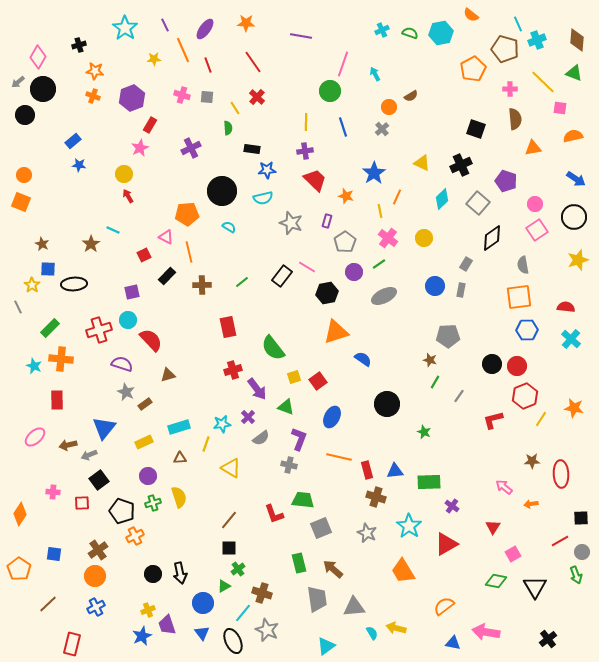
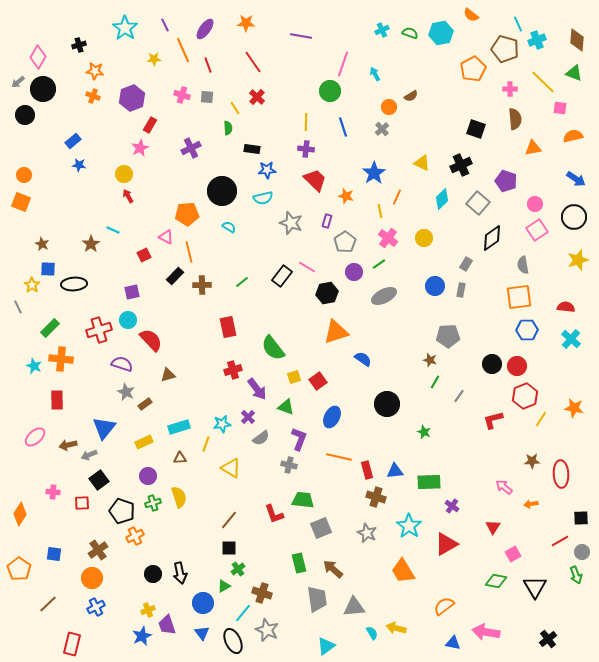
purple cross at (305, 151): moved 1 px right, 2 px up; rotated 14 degrees clockwise
black rectangle at (167, 276): moved 8 px right
orange circle at (95, 576): moved 3 px left, 2 px down
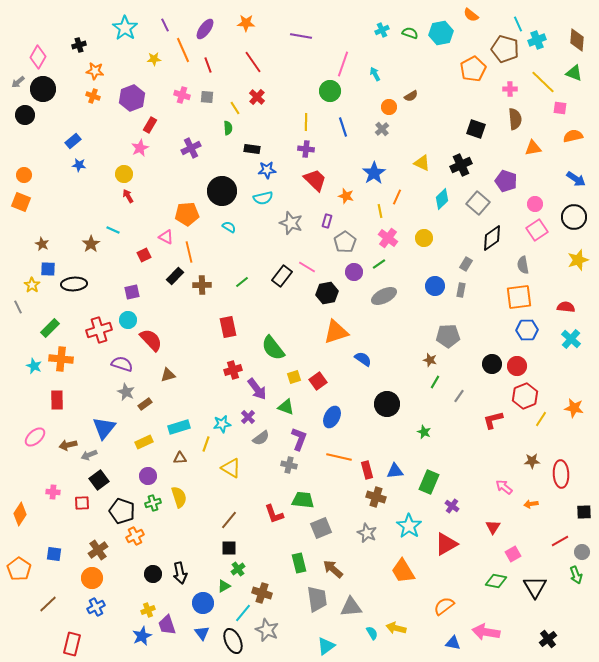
green rectangle at (429, 482): rotated 65 degrees counterclockwise
black square at (581, 518): moved 3 px right, 6 px up
gray triangle at (354, 607): moved 3 px left
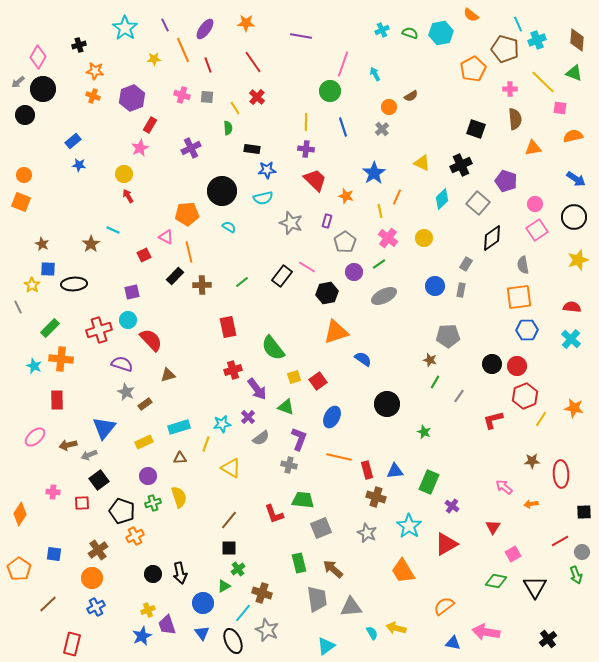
red semicircle at (566, 307): moved 6 px right
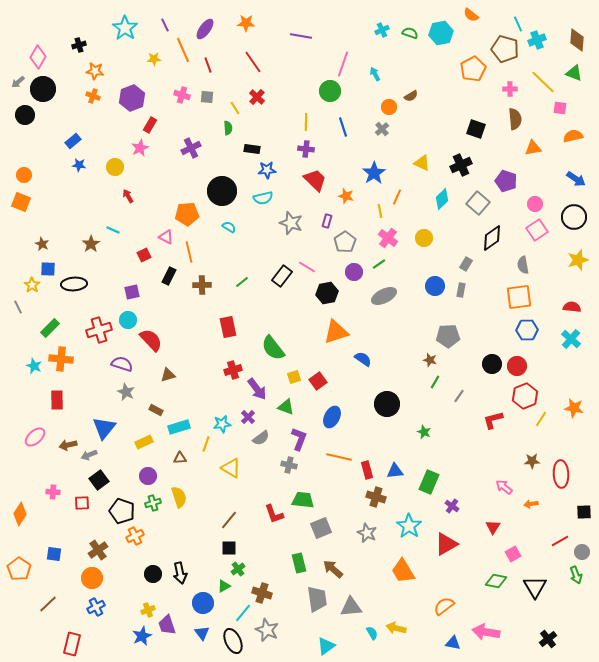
yellow circle at (124, 174): moved 9 px left, 7 px up
black rectangle at (175, 276): moved 6 px left; rotated 18 degrees counterclockwise
brown rectangle at (145, 404): moved 11 px right, 6 px down; rotated 64 degrees clockwise
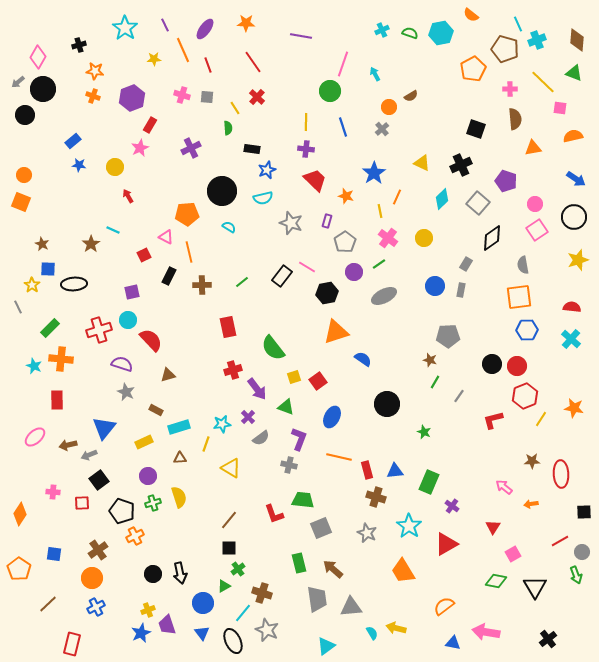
blue star at (267, 170): rotated 18 degrees counterclockwise
blue star at (142, 636): moved 1 px left, 3 px up
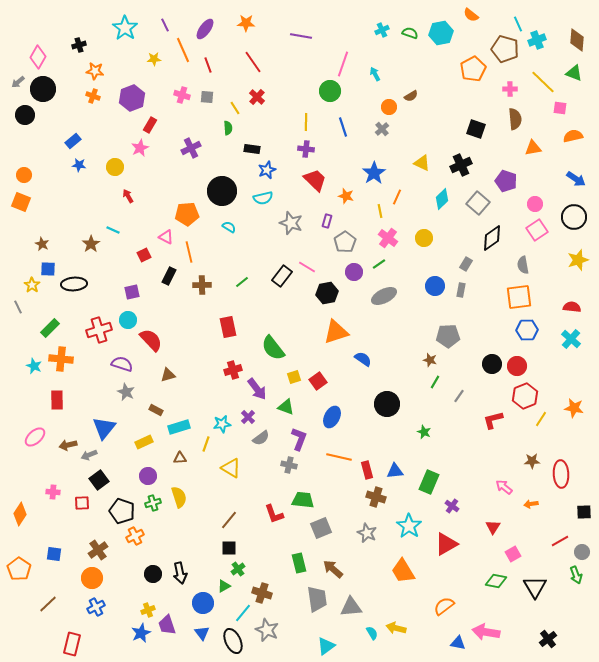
blue triangle at (453, 643): moved 5 px right
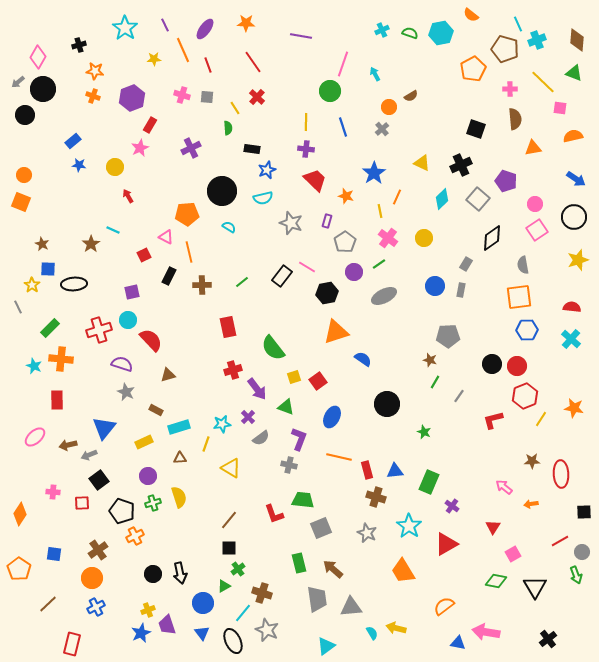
gray square at (478, 203): moved 4 px up
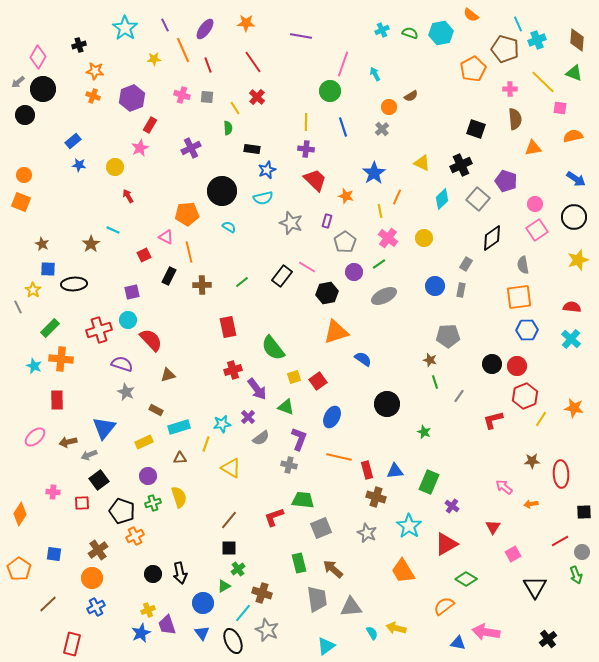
yellow star at (32, 285): moved 1 px right, 5 px down
green line at (435, 382): rotated 48 degrees counterclockwise
brown arrow at (68, 445): moved 3 px up
red L-shape at (274, 514): moved 3 px down; rotated 90 degrees clockwise
green diamond at (496, 581): moved 30 px left, 2 px up; rotated 20 degrees clockwise
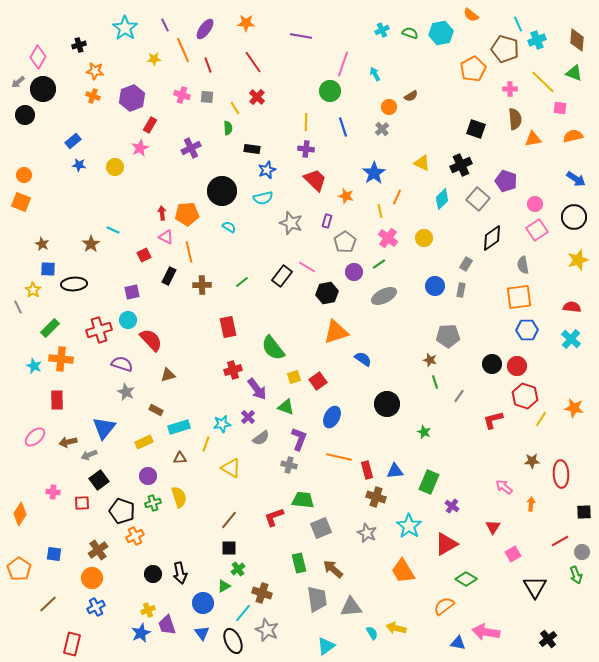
orange triangle at (533, 148): moved 9 px up
red arrow at (128, 196): moved 34 px right, 17 px down; rotated 24 degrees clockwise
red hexagon at (525, 396): rotated 20 degrees counterclockwise
orange arrow at (531, 504): rotated 104 degrees clockwise
